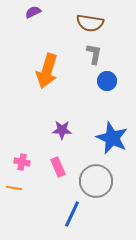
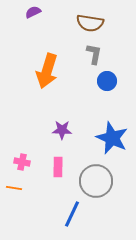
pink rectangle: rotated 24 degrees clockwise
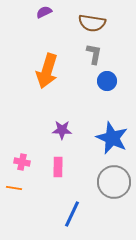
purple semicircle: moved 11 px right
brown semicircle: moved 2 px right
gray circle: moved 18 px right, 1 px down
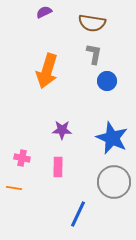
pink cross: moved 4 px up
blue line: moved 6 px right
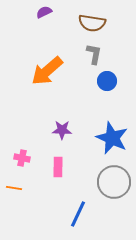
orange arrow: rotated 32 degrees clockwise
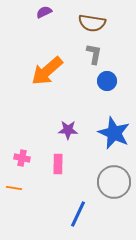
purple star: moved 6 px right
blue star: moved 2 px right, 5 px up
pink rectangle: moved 3 px up
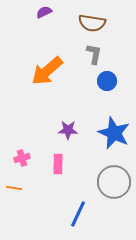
pink cross: rotated 28 degrees counterclockwise
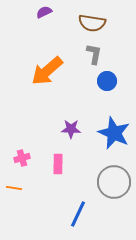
purple star: moved 3 px right, 1 px up
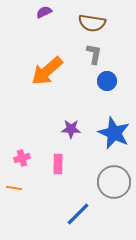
blue line: rotated 20 degrees clockwise
